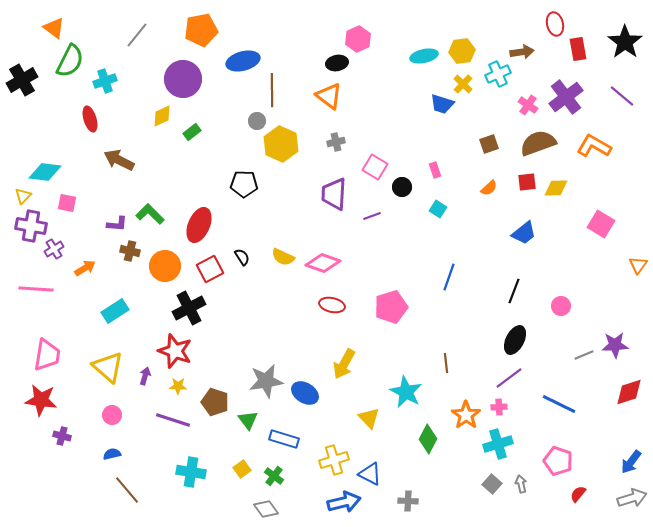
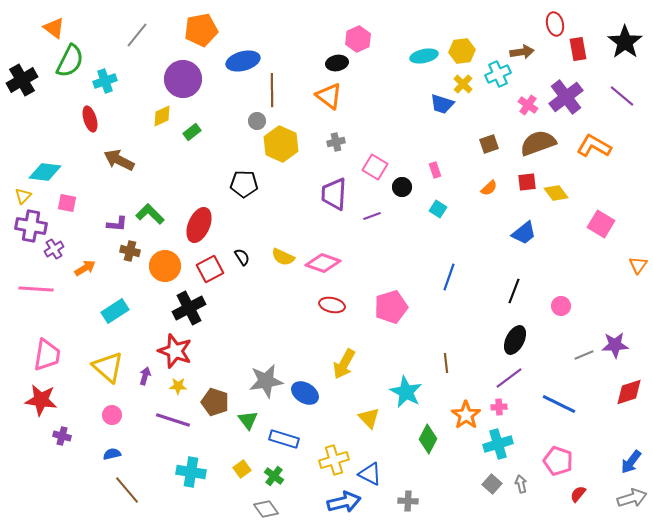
yellow diamond at (556, 188): moved 5 px down; rotated 55 degrees clockwise
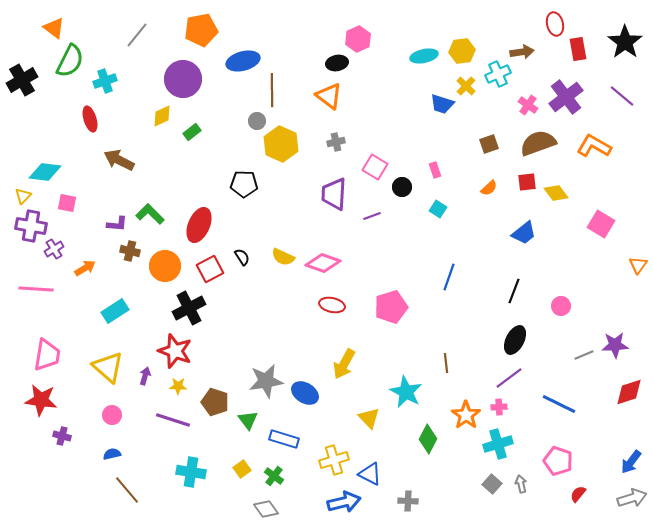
yellow cross at (463, 84): moved 3 px right, 2 px down
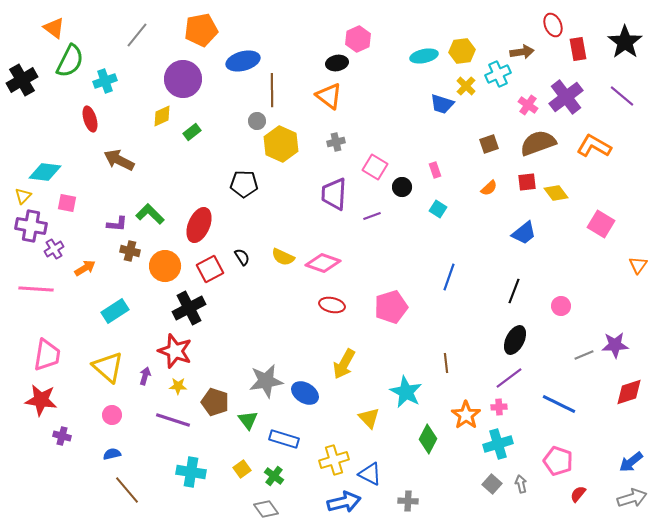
red ellipse at (555, 24): moved 2 px left, 1 px down; rotated 10 degrees counterclockwise
blue arrow at (631, 462): rotated 15 degrees clockwise
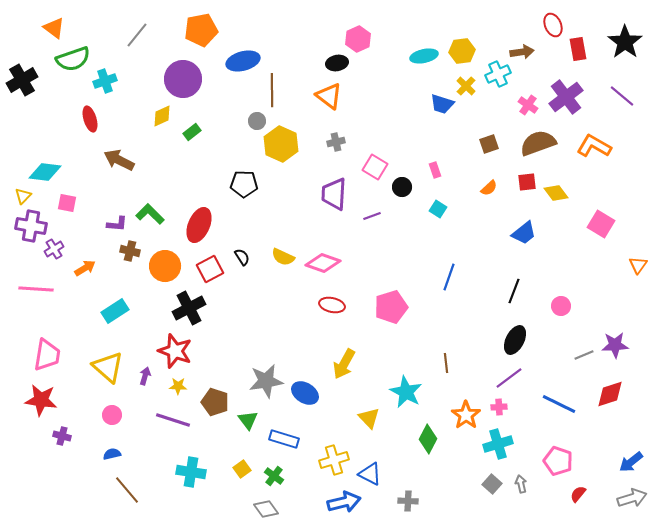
green semicircle at (70, 61): moved 3 px right, 2 px up; rotated 44 degrees clockwise
red diamond at (629, 392): moved 19 px left, 2 px down
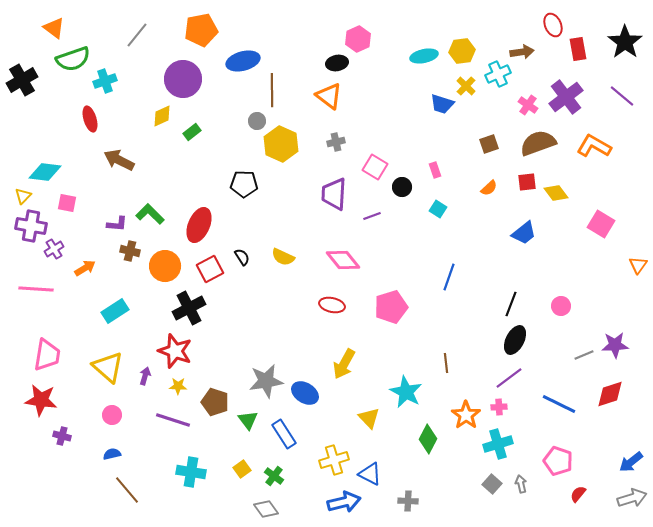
pink diamond at (323, 263): moved 20 px right, 3 px up; rotated 32 degrees clockwise
black line at (514, 291): moved 3 px left, 13 px down
blue rectangle at (284, 439): moved 5 px up; rotated 40 degrees clockwise
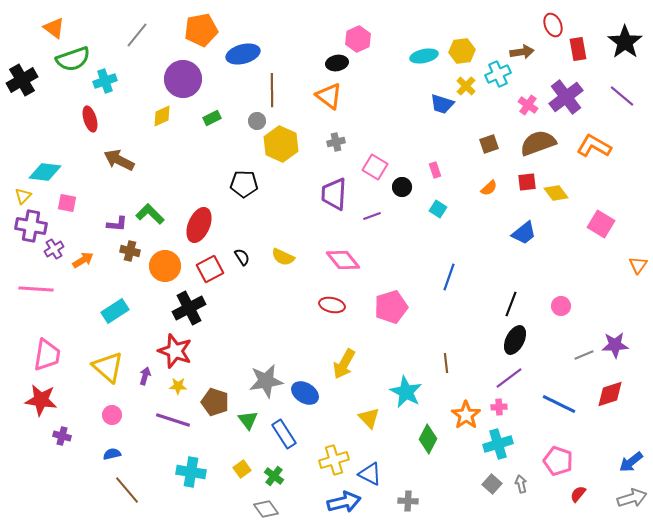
blue ellipse at (243, 61): moved 7 px up
green rectangle at (192, 132): moved 20 px right, 14 px up; rotated 12 degrees clockwise
orange arrow at (85, 268): moved 2 px left, 8 px up
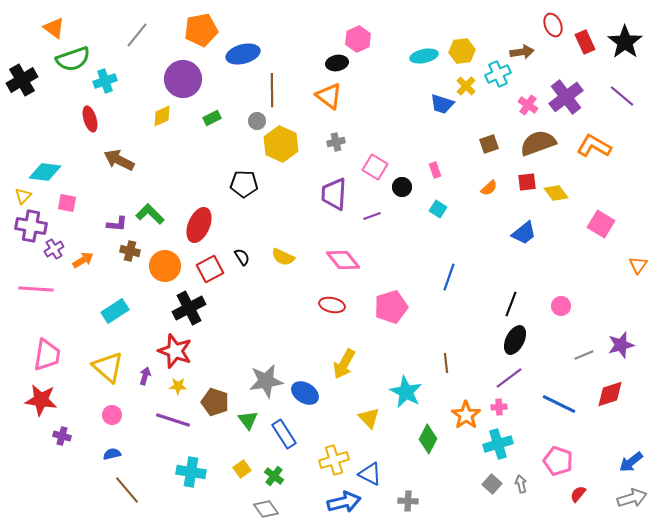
red rectangle at (578, 49): moved 7 px right, 7 px up; rotated 15 degrees counterclockwise
purple star at (615, 345): moved 6 px right; rotated 12 degrees counterclockwise
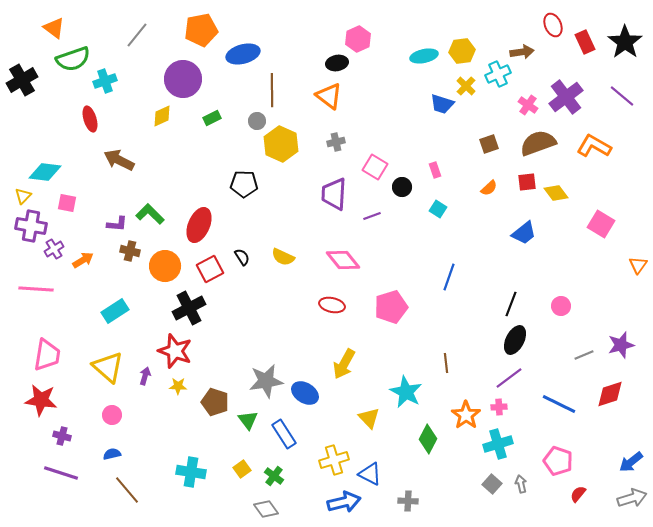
purple line at (173, 420): moved 112 px left, 53 px down
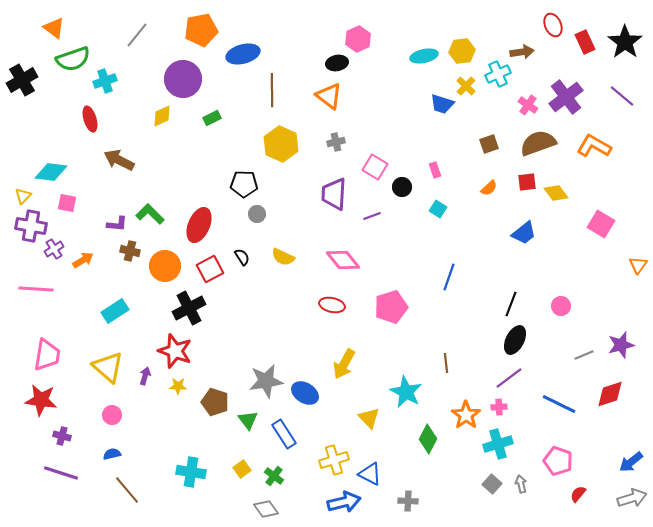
gray circle at (257, 121): moved 93 px down
cyan diamond at (45, 172): moved 6 px right
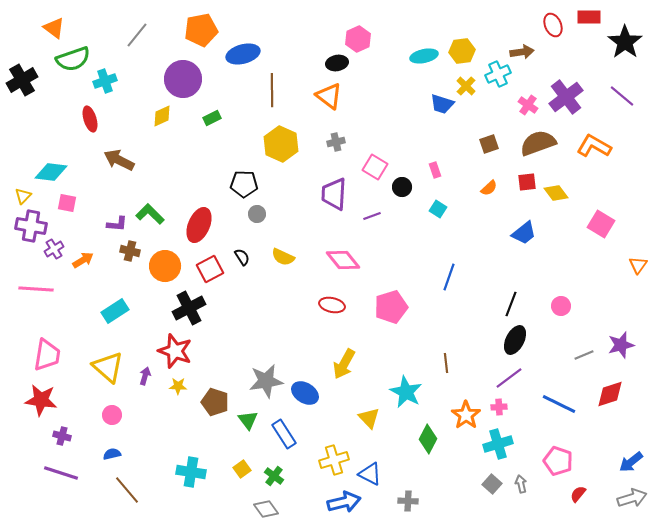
red rectangle at (585, 42): moved 4 px right, 25 px up; rotated 65 degrees counterclockwise
